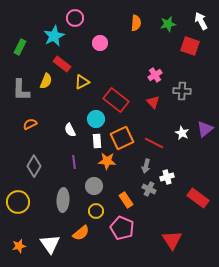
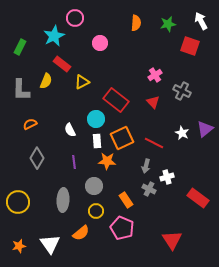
gray cross at (182, 91): rotated 24 degrees clockwise
gray diamond at (34, 166): moved 3 px right, 8 px up
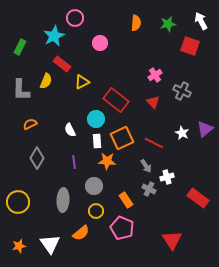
gray arrow at (146, 166): rotated 48 degrees counterclockwise
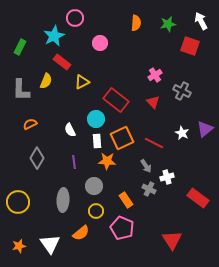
red rectangle at (62, 64): moved 2 px up
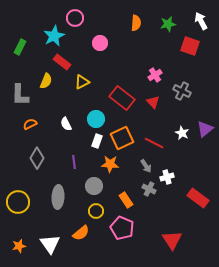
gray L-shape at (21, 90): moved 1 px left, 5 px down
red rectangle at (116, 100): moved 6 px right, 2 px up
white semicircle at (70, 130): moved 4 px left, 6 px up
white rectangle at (97, 141): rotated 24 degrees clockwise
orange star at (107, 161): moved 3 px right, 3 px down
gray ellipse at (63, 200): moved 5 px left, 3 px up
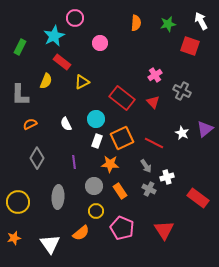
orange rectangle at (126, 200): moved 6 px left, 9 px up
red triangle at (172, 240): moved 8 px left, 10 px up
orange star at (19, 246): moved 5 px left, 8 px up
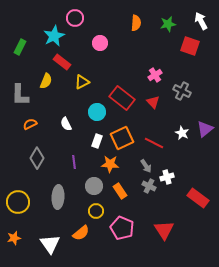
cyan circle at (96, 119): moved 1 px right, 7 px up
gray cross at (149, 189): moved 3 px up
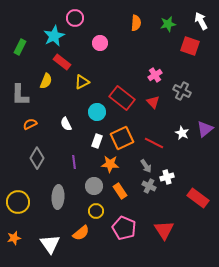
pink pentagon at (122, 228): moved 2 px right
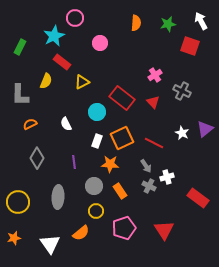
pink pentagon at (124, 228): rotated 30 degrees clockwise
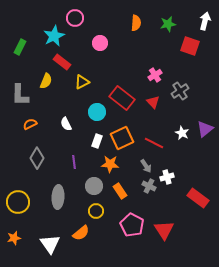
white arrow at (201, 21): moved 4 px right; rotated 42 degrees clockwise
gray cross at (182, 91): moved 2 px left; rotated 30 degrees clockwise
pink pentagon at (124, 228): moved 8 px right, 3 px up; rotated 25 degrees counterclockwise
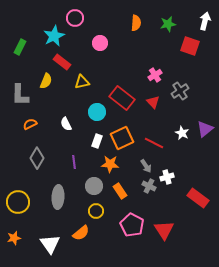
yellow triangle at (82, 82): rotated 14 degrees clockwise
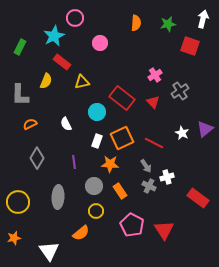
white arrow at (205, 21): moved 2 px left, 2 px up
white triangle at (50, 244): moved 1 px left, 7 px down
